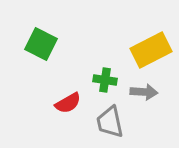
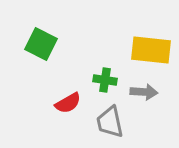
yellow rectangle: rotated 33 degrees clockwise
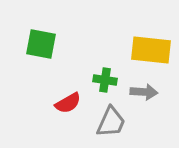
green square: rotated 16 degrees counterclockwise
gray trapezoid: moved 1 px right; rotated 144 degrees counterclockwise
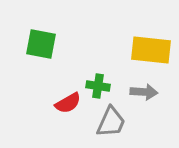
green cross: moved 7 px left, 6 px down
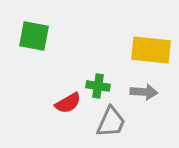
green square: moved 7 px left, 8 px up
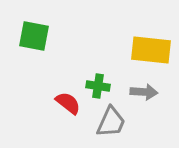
red semicircle: rotated 112 degrees counterclockwise
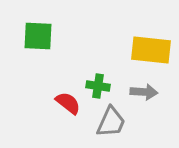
green square: moved 4 px right; rotated 8 degrees counterclockwise
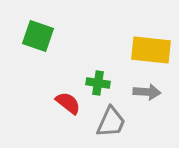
green square: rotated 16 degrees clockwise
green cross: moved 3 px up
gray arrow: moved 3 px right
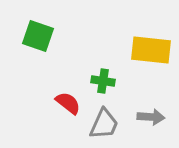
green cross: moved 5 px right, 2 px up
gray arrow: moved 4 px right, 25 px down
gray trapezoid: moved 7 px left, 2 px down
